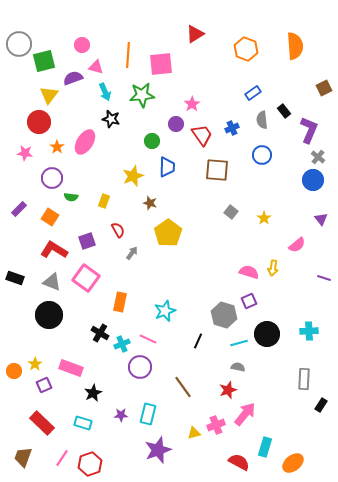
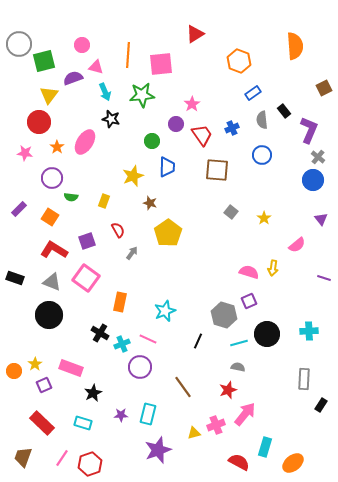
orange hexagon at (246, 49): moved 7 px left, 12 px down
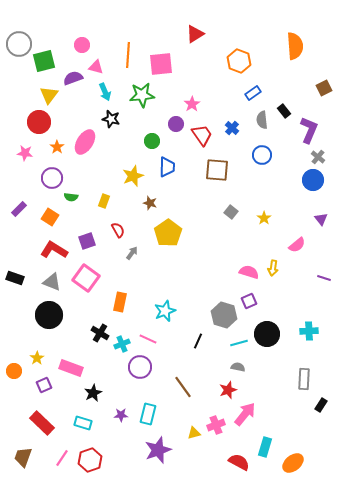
blue cross at (232, 128): rotated 24 degrees counterclockwise
yellow star at (35, 364): moved 2 px right, 6 px up
red hexagon at (90, 464): moved 4 px up
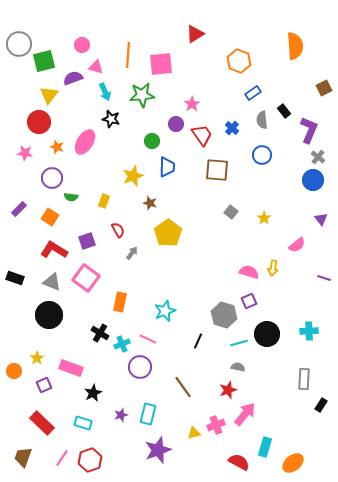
orange star at (57, 147): rotated 16 degrees counterclockwise
purple star at (121, 415): rotated 16 degrees counterclockwise
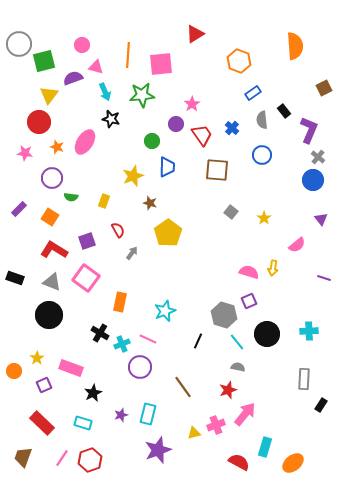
cyan line at (239, 343): moved 2 px left, 1 px up; rotated 66 degrees clockwise
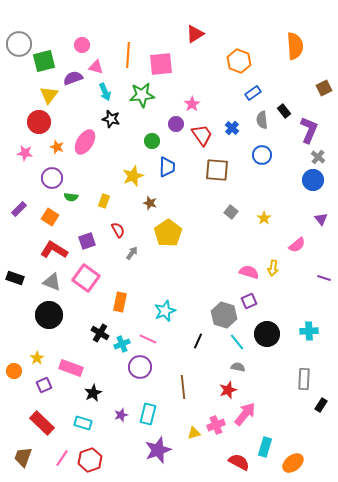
brown line at (183, 387): rotated 30 degrees clockwise
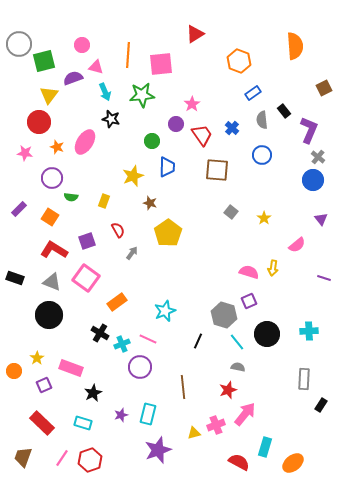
orange rectangle at (120, 302): moved 3 px left; rotated 42 degrees clockwise
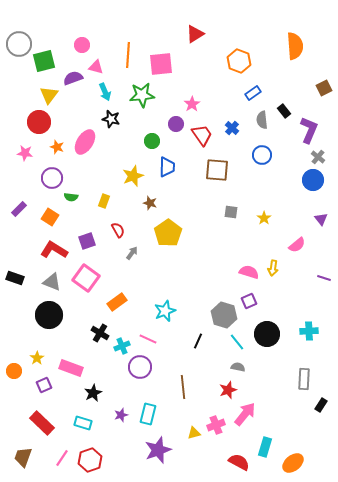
gray square at (231, 212): rotated 32 degrees counterclockwise
cyan cross at (122, 344): moved 2 px down
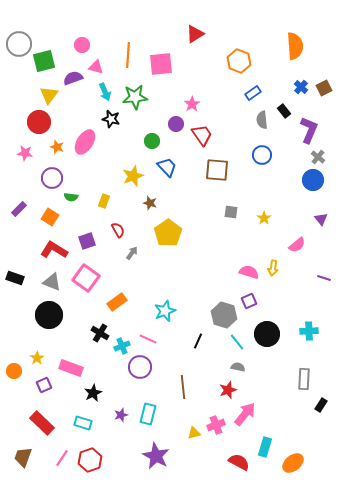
green star at (142, 95): moved 7 px left, 2 px down
blue cross at (232, 128): moved 69 px right, 41 px up
blue trapezoid at (167, 167): rotated 45 degrees counterclockwise
purple star at (158, 450): moved 2 px left, 6 px down; rotated 24 degrees counterclockwise
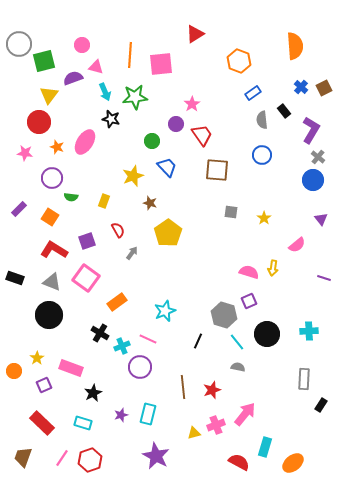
orange line at (128, 55): moved 2 px right
purple L-shape at (309, 130): moved 2 px right; rotated 8 degrees clockwise
red star at (228, 390): moved 16 px left
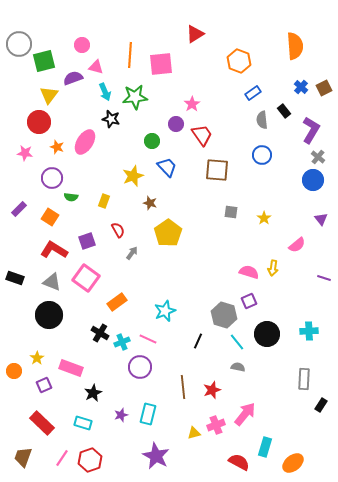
cyan cross at (122, 346): moved 4 px up
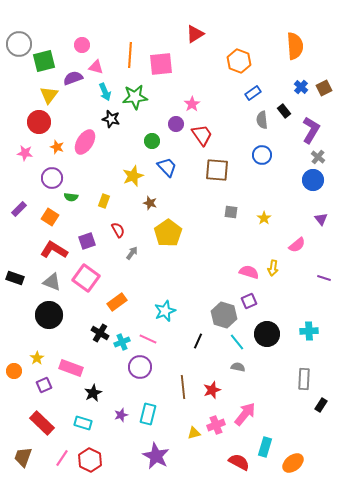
red hexagon at (90, 460): rotated 15 degrees counterclockwise
